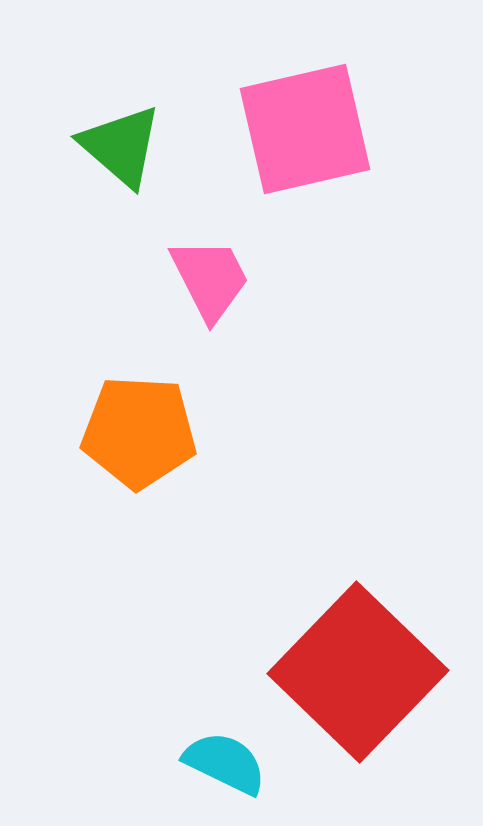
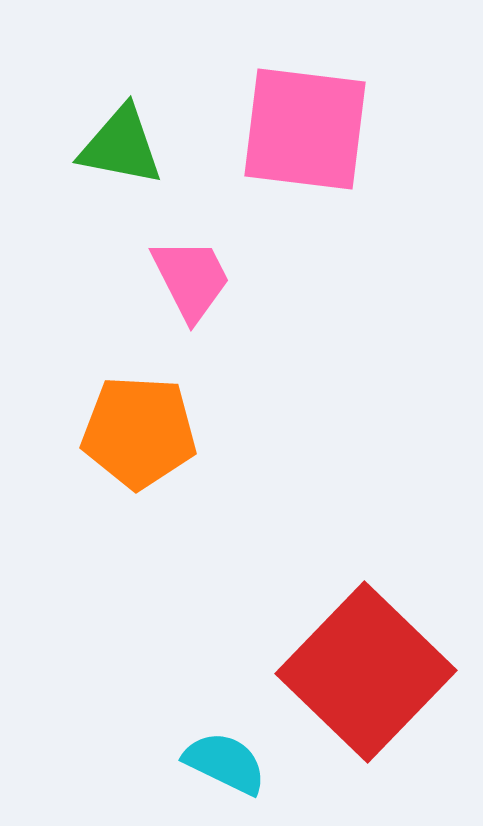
pink square: rotated 20 degrees clockwise
green triangle: rotated 30 degrees counterclockwise
pink trapezoid: moved 19 px left
red square: moved 8 px right
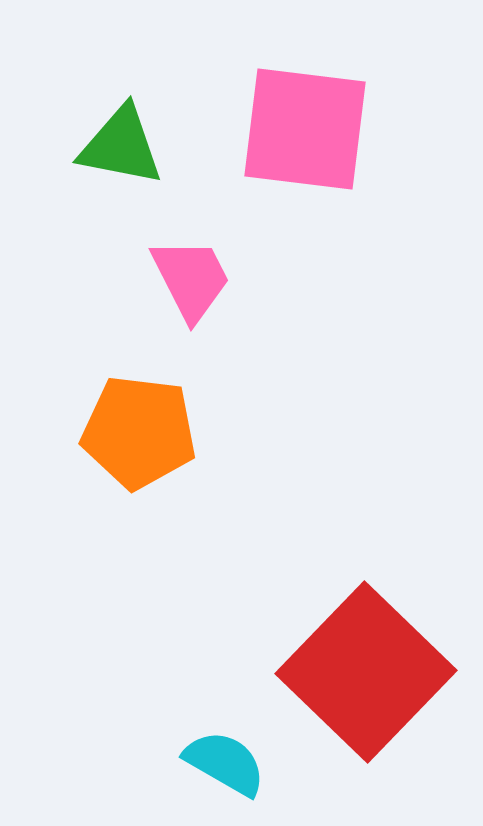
orange pentagon: rotated 4 degrees clockwise
cyan semicircle: rotated 4 degrees clockwise
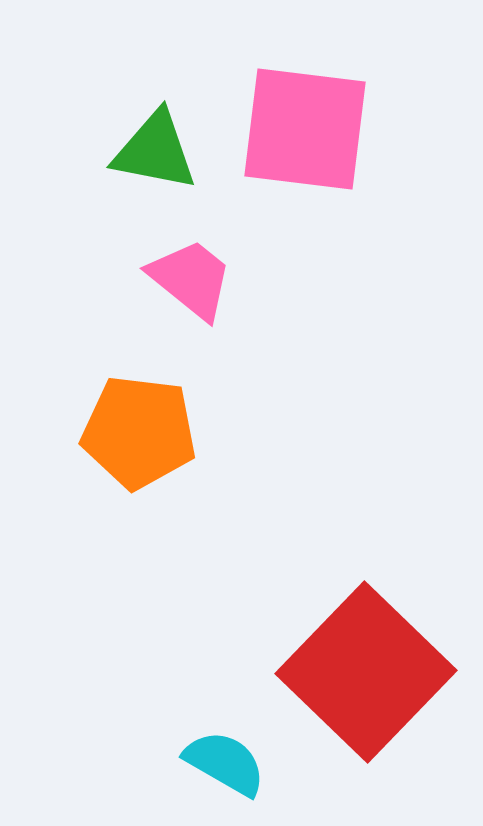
green triangle: moved 34 px right, 5 px down
pink trapezoid: rotated 24 degrees counterclockwise
